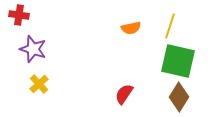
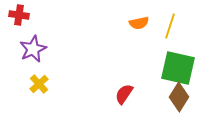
orange semicircle: moved 8 px right, 5 px up
purple star: rotated 28 degrees clockwise
green square: moved 7 px down
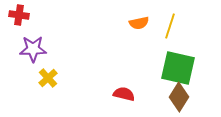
purple star: rotated 24 degrees clockwise
yellow cross: moved 9 px right, 6 px up
red semicircle: rotated 70 degrees clockwise
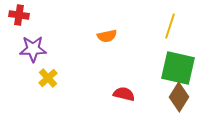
orange semicircle: moved 32 px left, 13 px down
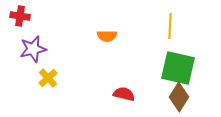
red cross: moved 1 px right, 1 px down
yellow line: rotated 15 degrees counterclockwise
orange semicircle: rotated 12 degrees clockwise
purple star: rotated 12 degrees counterclockwise
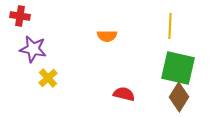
purple star: rotated 24 degrees clockwise
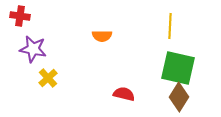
orange semicircle: moved 5 px left
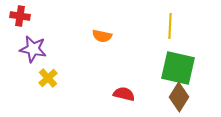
orange semicircle: rotated 12 degrees clockwise
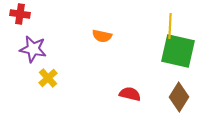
red cross: moved 2 px up
green square: moved 17 px up
red semicircle: moved 6 px right
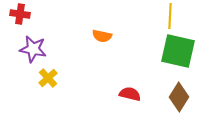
yellow line: moved 10 px up
